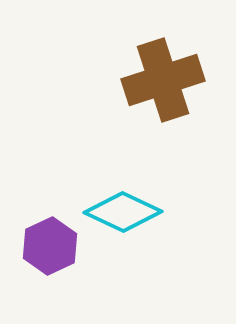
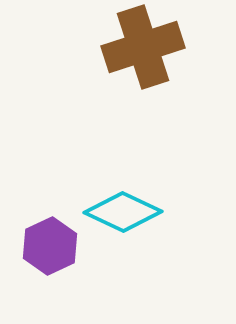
brown cross: moved 20 px left, 33 px up
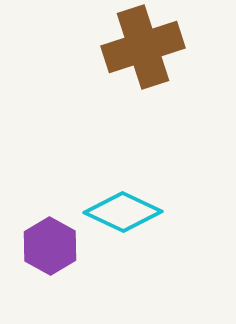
purple hexagon: rotated 6 degrees counterclockwise
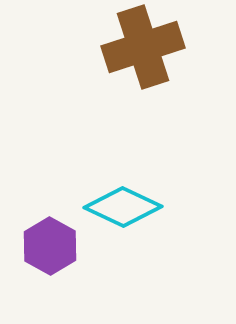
cyan diamond: moved 5 px up
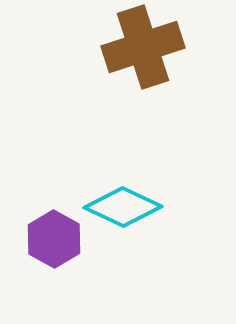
purple hexagon: moved 4 px right, 7 px up
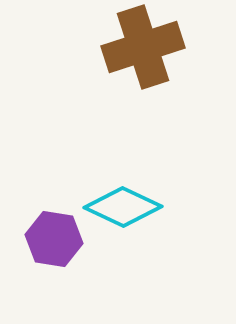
purple hexagon: rotated 20 degrees counterclockwise
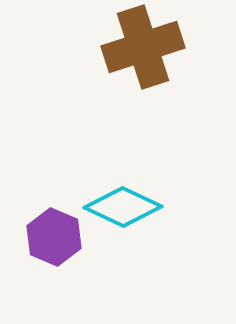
purple hexagon: moved 2 px up; rotated 14 degrees clockwise
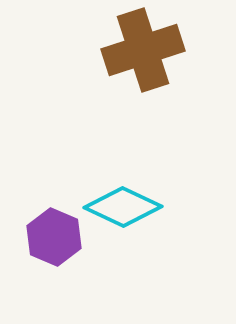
brown cross: moved 3 px down
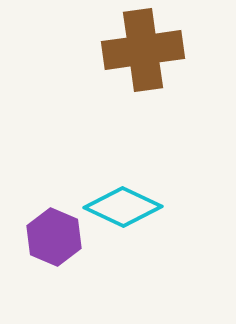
brown cross: rotated 10 degrees clockwise
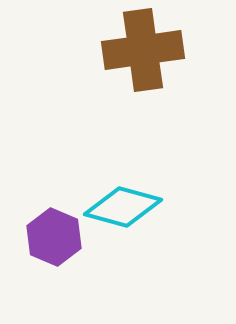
cyan diamond: rotated 10 degrees counterclockwise
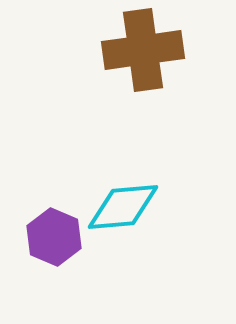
cyan diamond: rotated 20 degrees counterclockwise
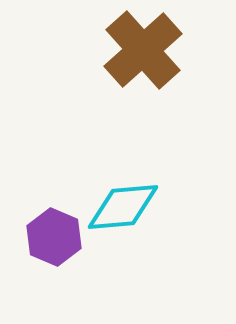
brown cross: rotated 34 degrees counterclockwise
